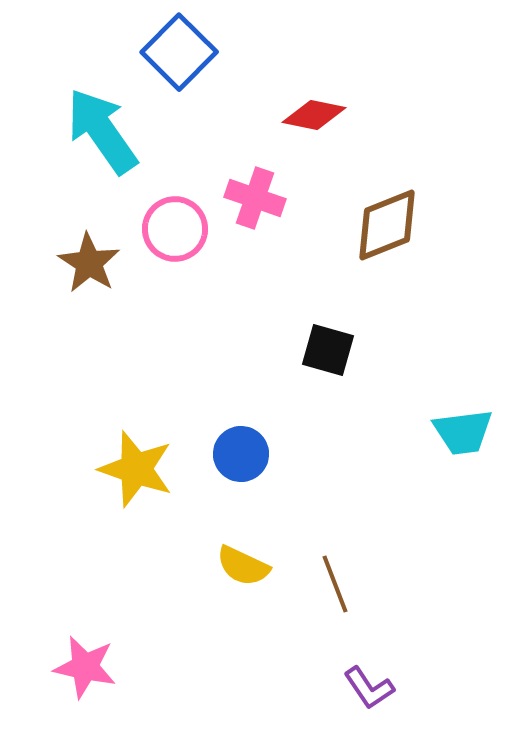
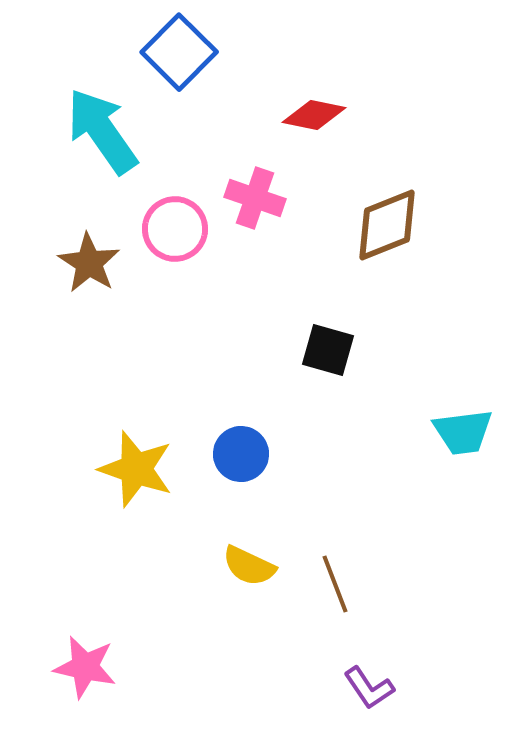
yellow semicircle: moved 6 px right
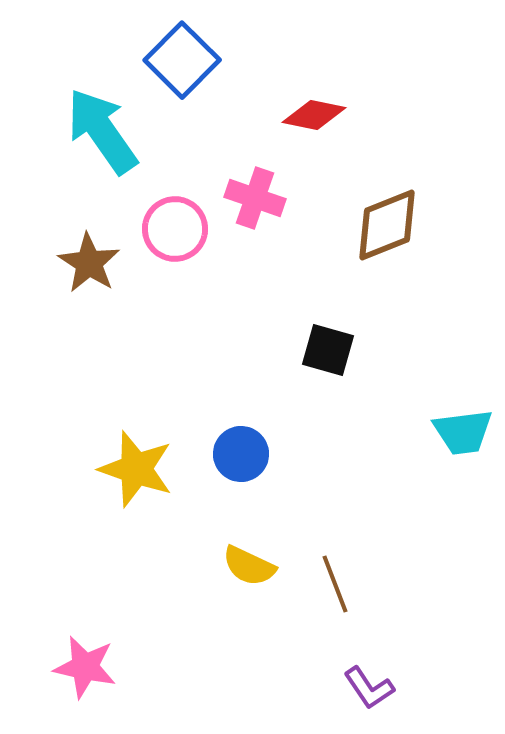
blue square: moved 3 px right, 8 px down
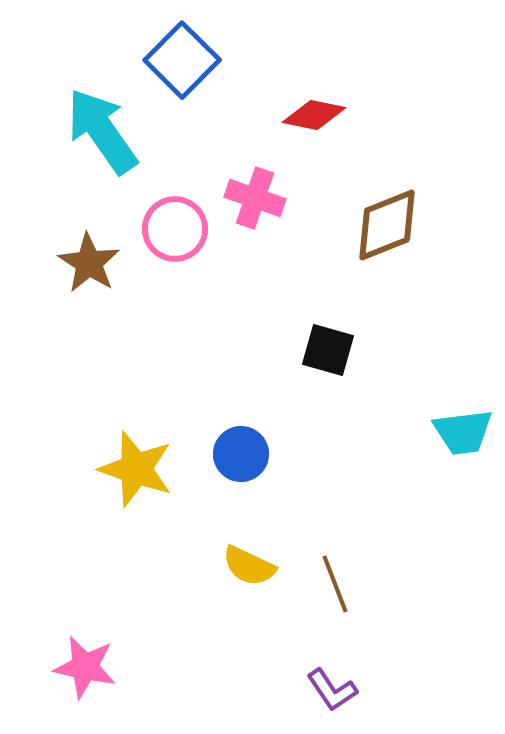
purple L-shape: moved 37 px left, 2 px down
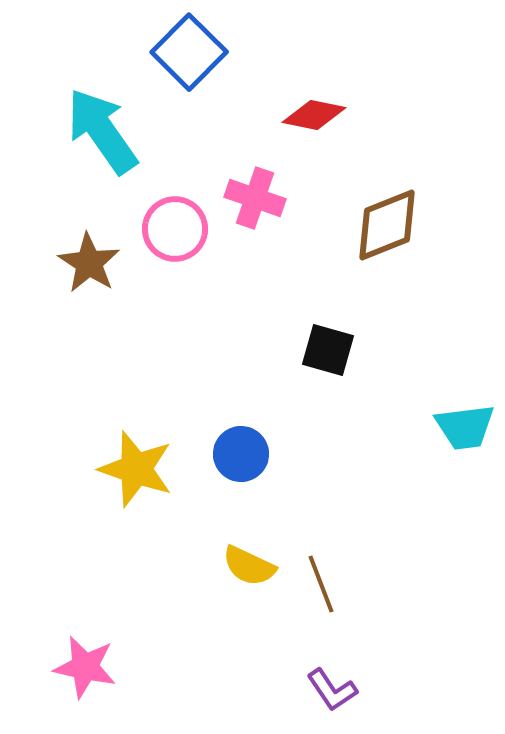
blue square: moved 7 px right, 8 px up
cyan trapezoid: moved 2 px right, 5 px up
brown line: moved 14 px left
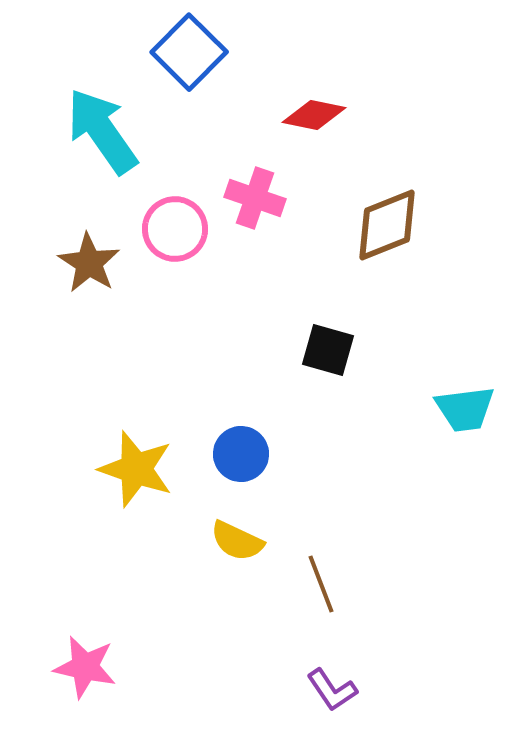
cyan trapezoid: moved 18 px up
yellow semicircle: moved 12 px left, 25 px up
